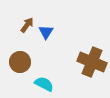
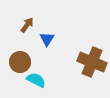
blue triangle: moved 1 px right, 7 px down
cyan semicircle: moved 8 px left, 4 px up
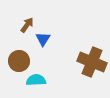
blue triangle: moved 4 px left
brown circle: moved 1 px left, 1 px up
cyan semicircle: rotated 30 degrees counterclockwise
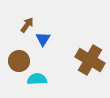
brown cross: moved 2 px left, 2 px up; rotated 8 degrees clockwise
cyan semicircle: moved 1 px right, 1 px up
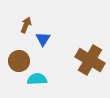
brown arrow: moved 1 px left; rotated 14 degrees counterclockwise
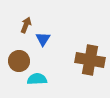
brown cross: rotated 20 degrees counterclockwise
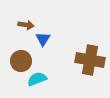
brown arrow: rotated 77 degrees clockwise
brown circle: moved 2 px right
cyan semicircle: rotated 18 degrees counterclockwise
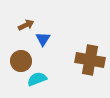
brown arrow: rotated 35 degrees counterclockwise
